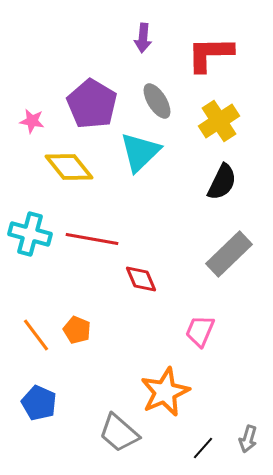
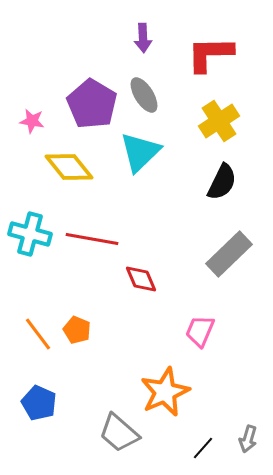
purple arrow: rotated 8 degrees counterclockwise
gray ellipse: moved 13 px left, 6 px up
orange line: moved 2 px right, 1 px up
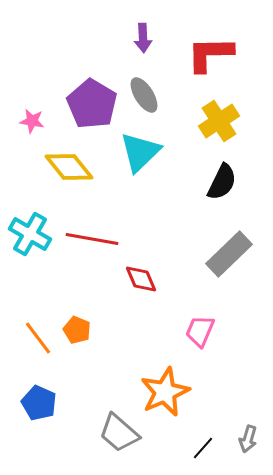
cyan cross: rotated 15 degrees clockwise
orange line: moved 4 px down
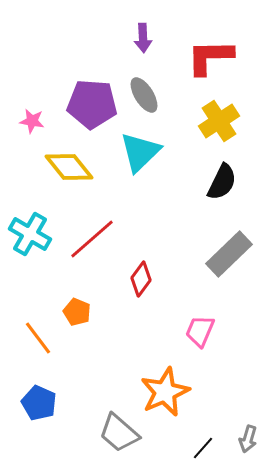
red L-shape: moved 3 px down
purple pentagon: rotated 27 degrees counterclockwise
red line: rotated 51 degrees counterclockwise
red diamond: rotated 60 degrees clockwise
orange pentagon: moved 18 px up
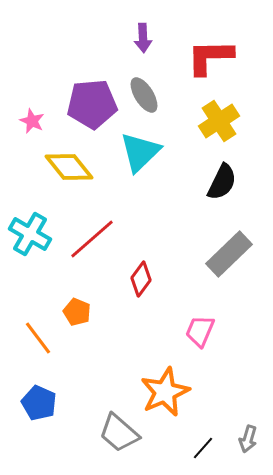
purple pentagon: rotated 9 degrees counterclockwise
pink star: rotated 15 degrees clockwise
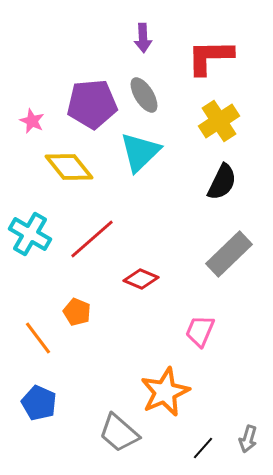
red diamond: rotated 76 degrees clockwise
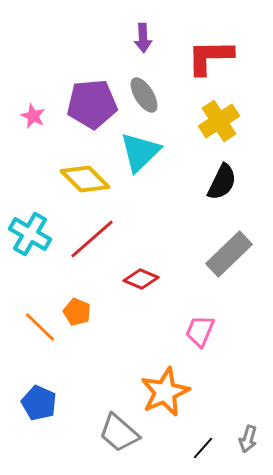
pink star: moved 1 px right, 5 px up
yellow diamond: moved 16 px right, 12 px down; rotated 6 degrees counterclockwise
orange line: moved 2 px right, 11 px up; rotated 9 degrees counterclockwise
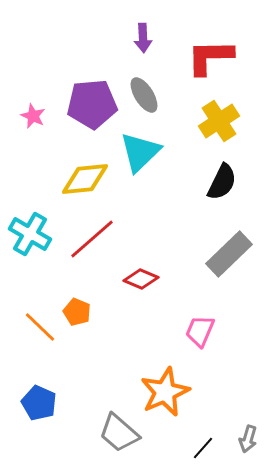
yellow diamond: rotated 51 degrees counterclockwise
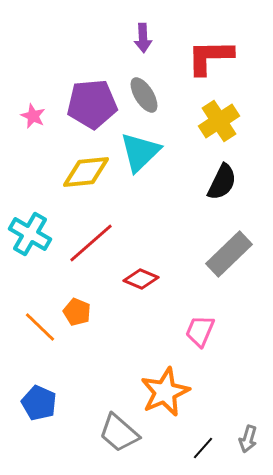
yellow diamond: moved 1 px right, 7 px up
red line: moved 1 px left, 4 px down
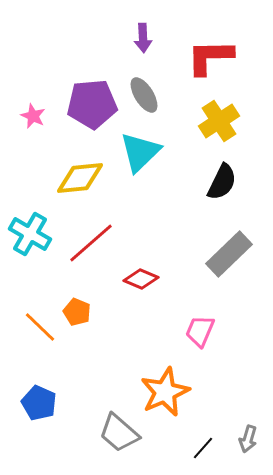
yellow diamond: moved 6 px left, 6 px down
